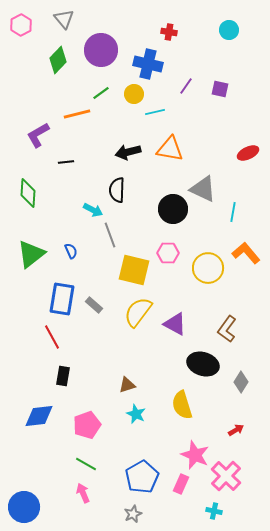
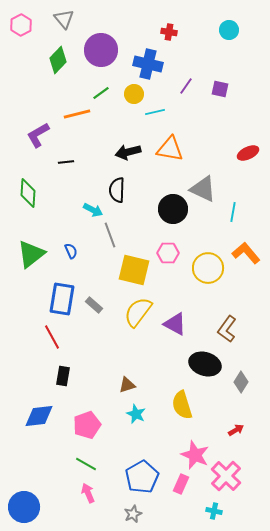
black ellipse at (203, 364): moved 2 px right
pink arrow at (83, 493): moved 5 px right
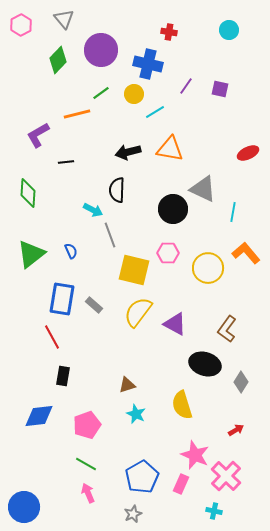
cyan line at (155, 112): rotated 18 degrees counterclockwise
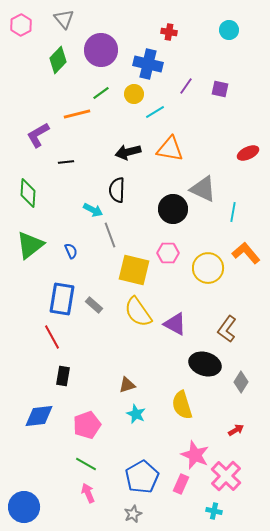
green triangle at (31, 254): moved 1 px left, 9 px up
yellow semicircle at (138, 312): rotated 72 degrees counterclockwise
